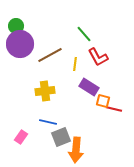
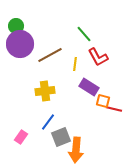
blue line: rotated 66 degrees counterclockwise
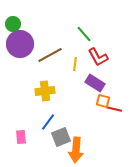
green circle: moved 3 px left, 2 px up
purple rectangle: moved 6 px right, 4 px up
pink rectangle: rotated 40 degrees counterclockwise
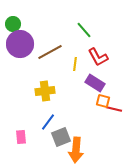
green line: moved 4 px up
brown line: moved 3 px up
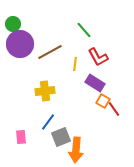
orange square: rotated 16 degrees clockwise
red line: rotated 42 degrees clockwise
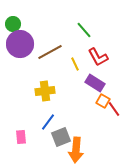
yellow line: rotated 32 degrees counterclockwise
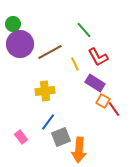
pink rectangle: rotated 32 degrees counterclockwise
orange arrow: moved 3 px right
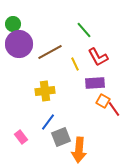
purple circle: moved 1 px left
purple rectangle: rotated 36 degrees counterclockwise
